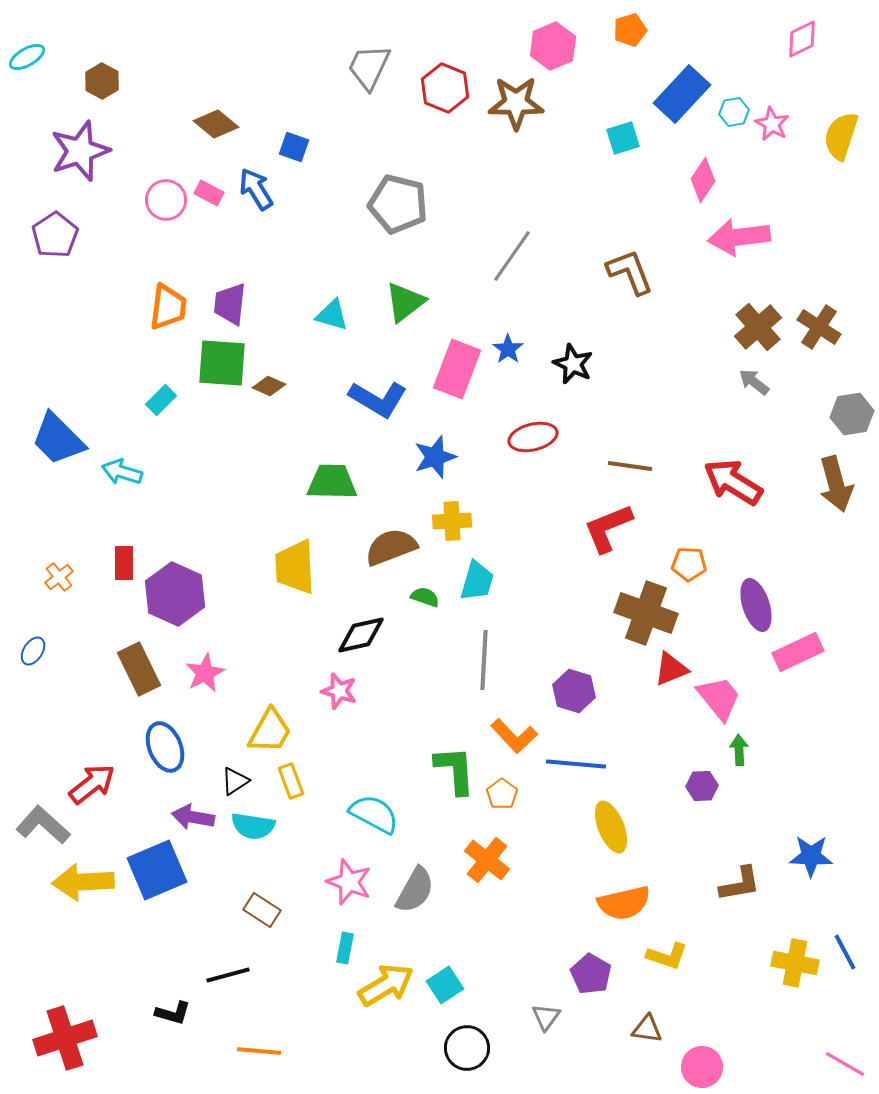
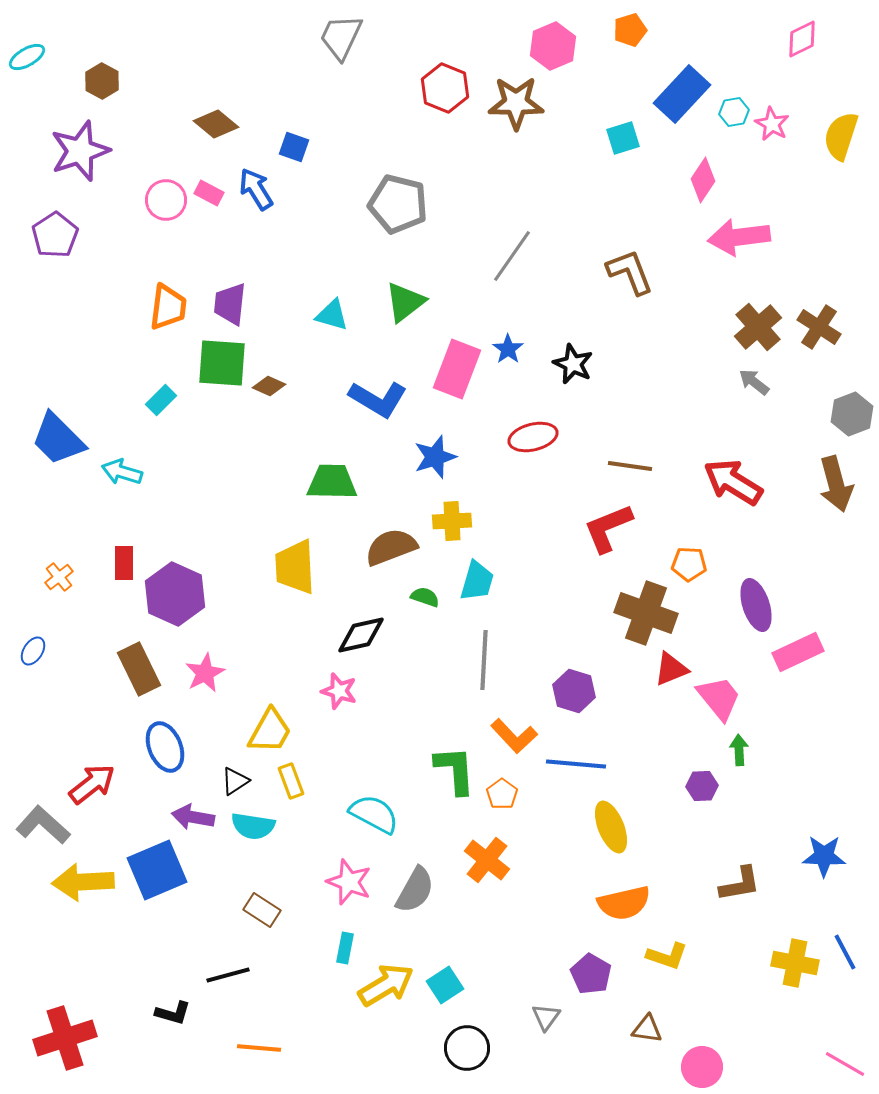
gray trapezoid at (369, 67): moved 28 px left, 30 px up
gray hexagon at (852, 414): rotated 12 degrees counterclockwise
blue star at (811, 856): moved 13 px right
orange line at (259, 1051): moved 3 px up
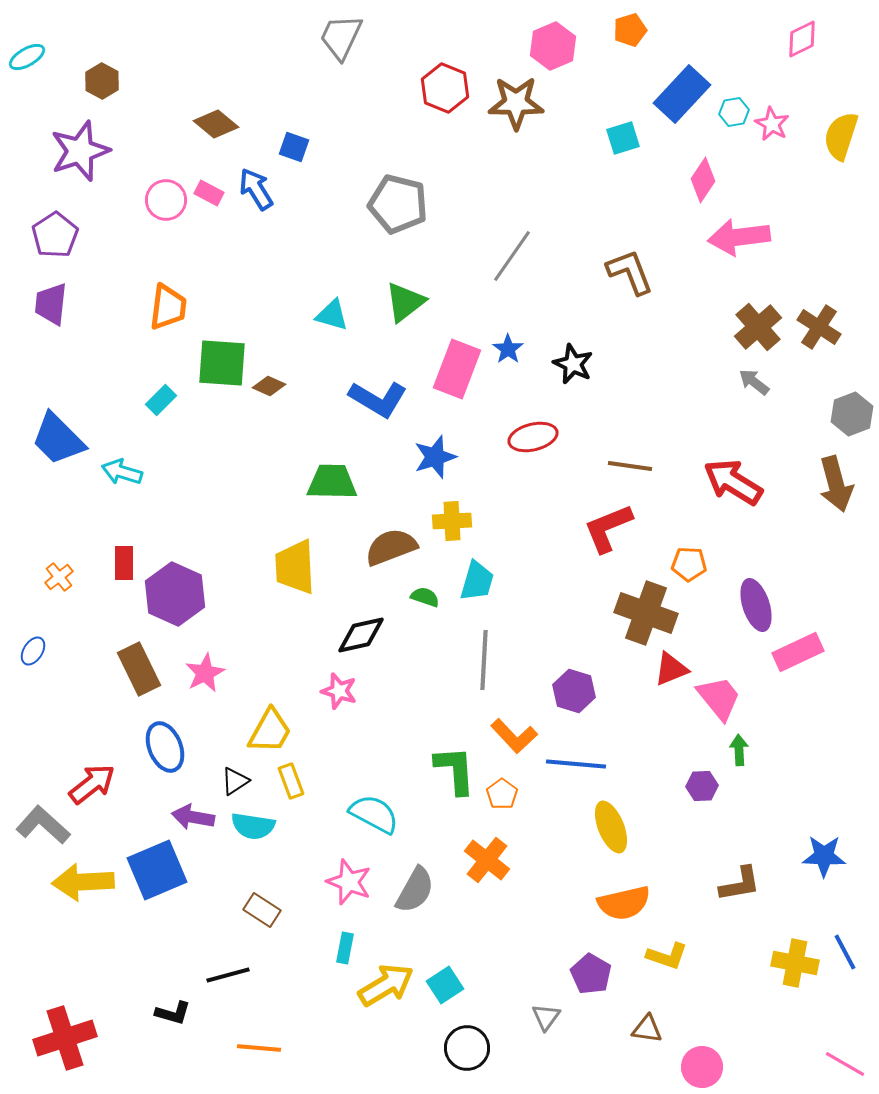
purple trapezoid at (230, 304): moved 179 px left
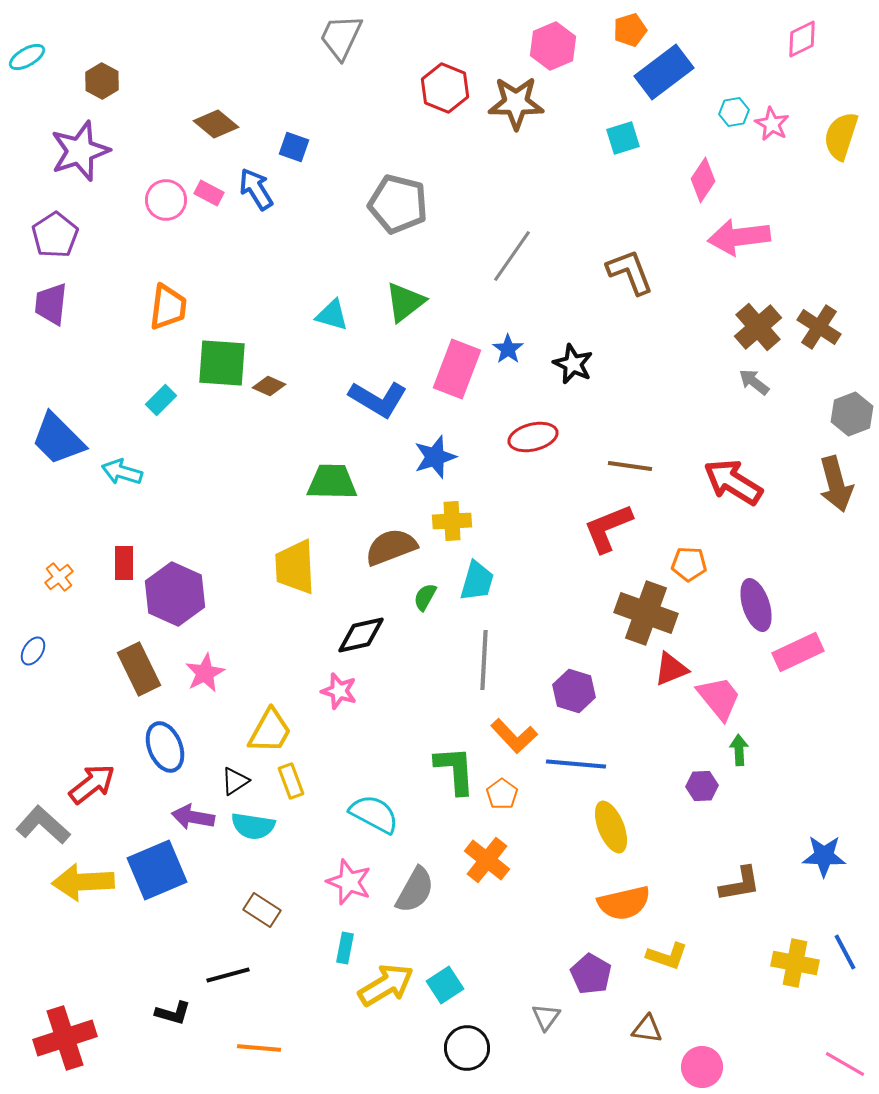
blue rectangle at (682, 94): moved 18 px left, 22 px up; rotated 10 degrees clockwise
green semicircle at (425, 597): rotated 80 degrees counterclockwise
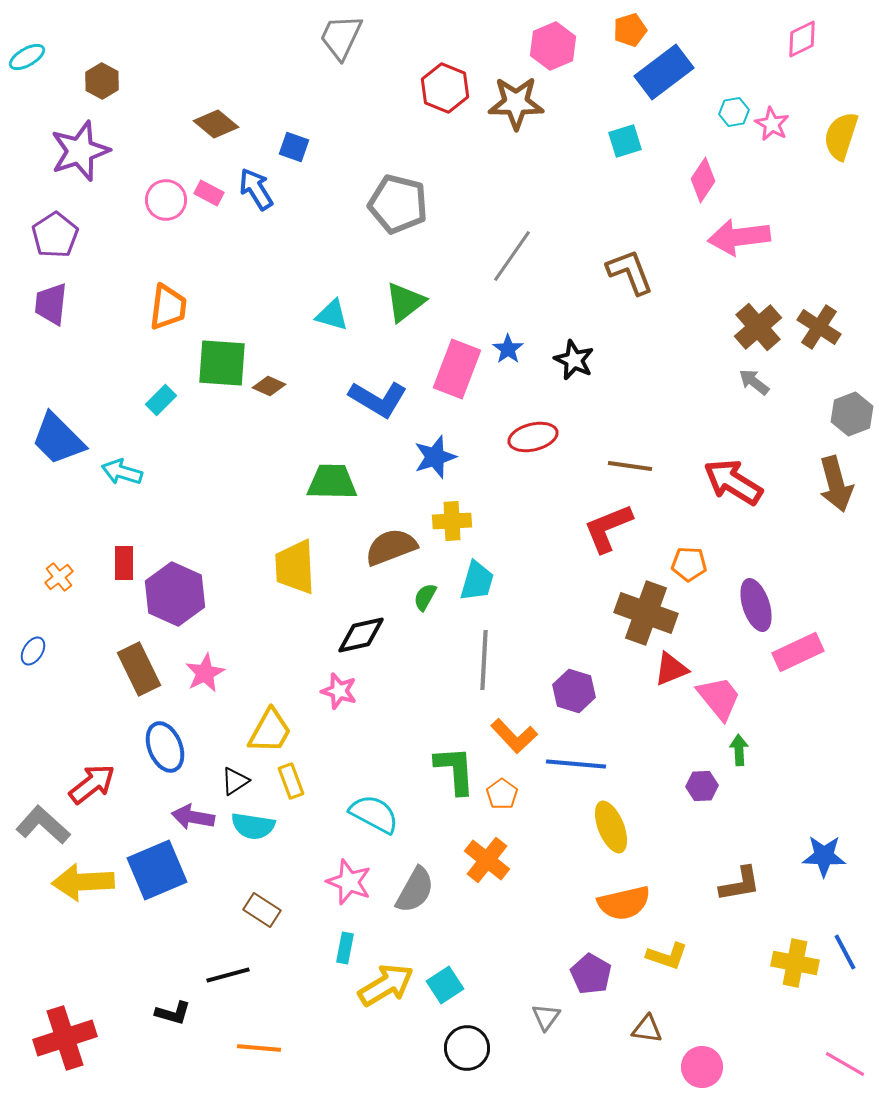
cyan square at (623, 138): moved 2 px right, 3 px down
black star at (573, 364): moved 1 px right, 4 px up
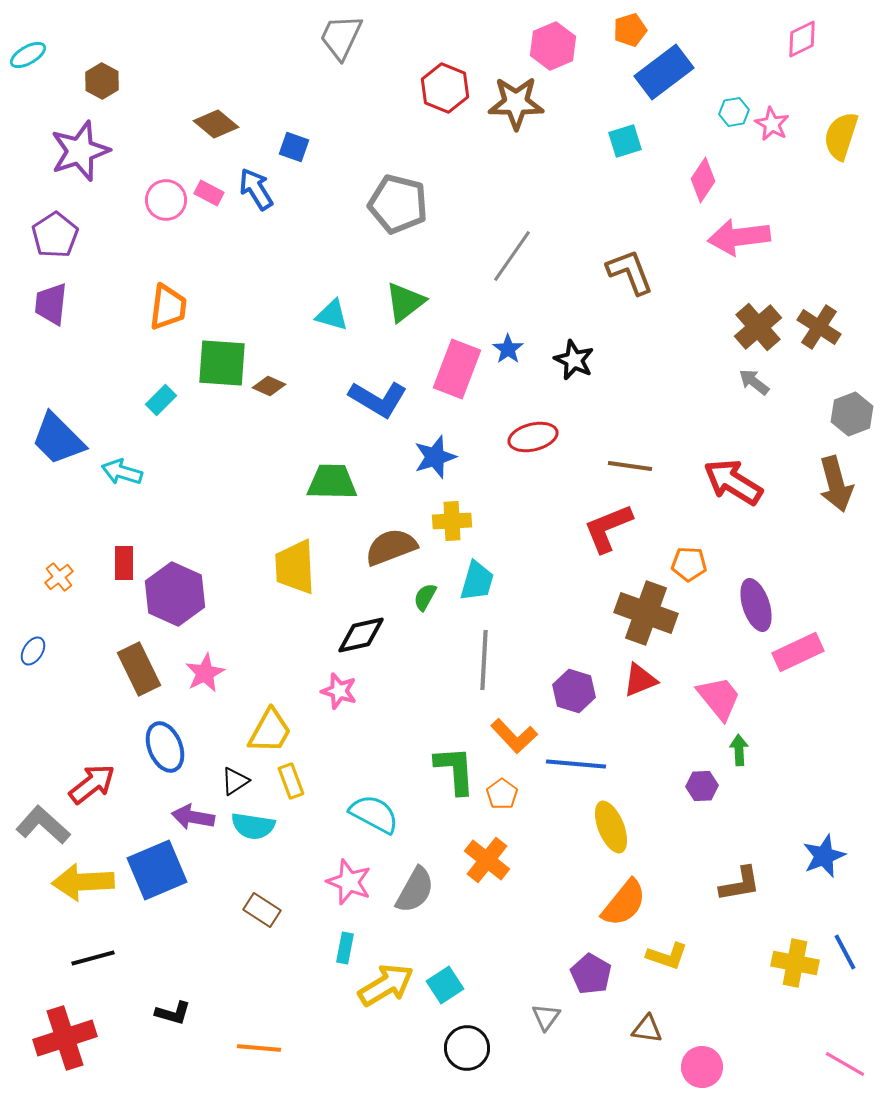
cyan ellipse at (27, 57): moved 1 px right, 2 px up
red triangle at (671, 669): moved 31 px left, 11 px down
blue star at (824, 856): rotated 24 degrees counterclockwise
orange semicircle at (624, 903): rotated 38 degrees counterclockwise
black line at (228, 975): moved 135 px left, 17 px up
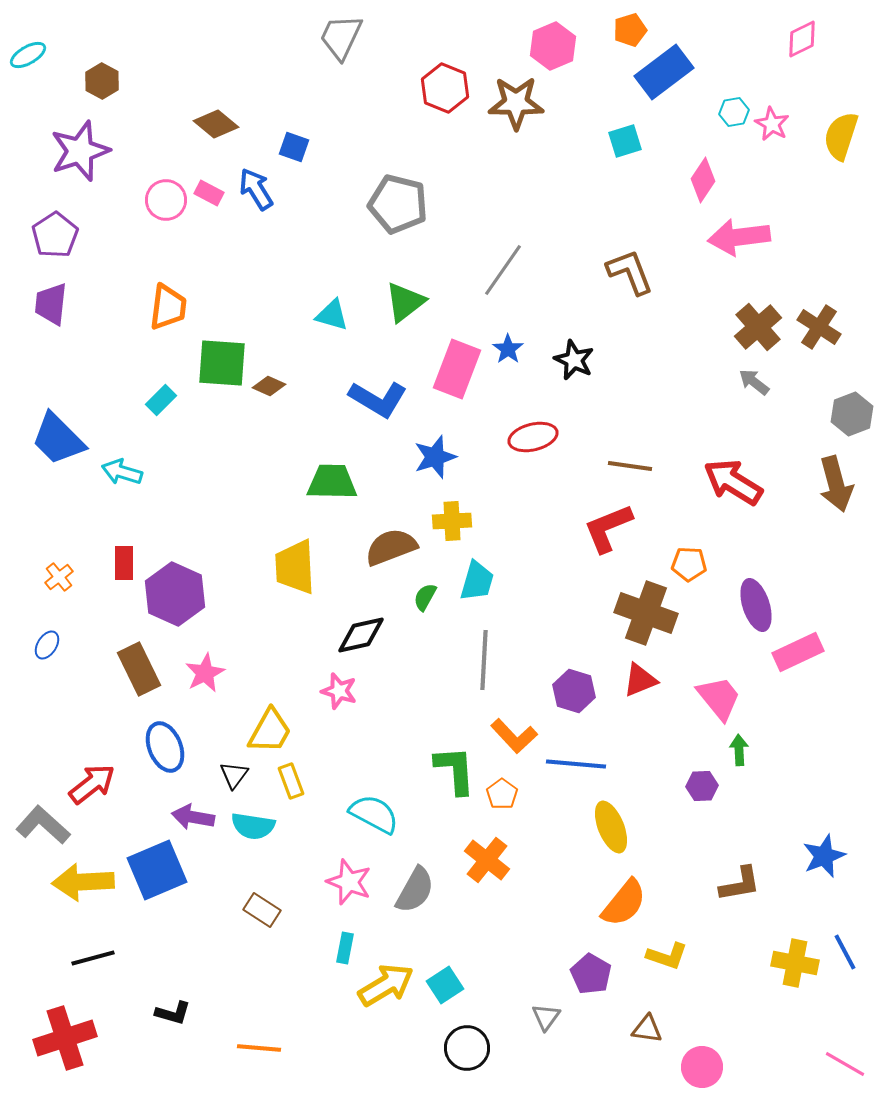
gray line at (512, 256): moved 9 px left, 14 px down
blue ellipse at (33, 651): moved 14 px right, 6 px up
black triangle at (235, 781): moved 1 px left, 6 px up; rotated 20 degrees counterclockwise
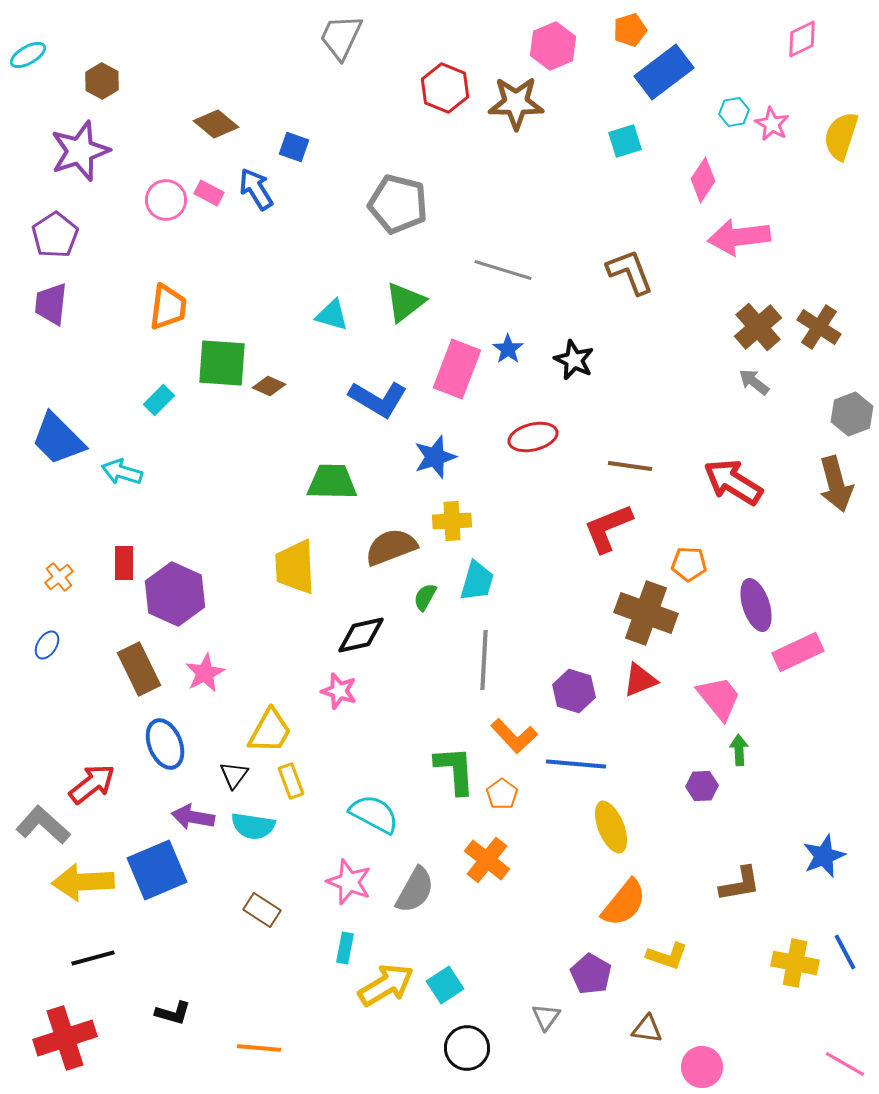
gray line at (503, 270): rotated 72 degrees clockwise
cyan rectangle at (161, 400): moved 2 px left
blue ellipse at (165, 747): moved 3 px up
